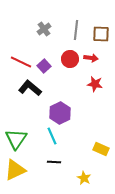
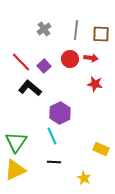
red line: rotated 20 degrees clockwise
green triangle: moved 3 px down
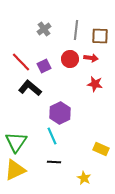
brown square: moved 1 px left, 2 px down
purple square: rotated 16 degrees clockwise
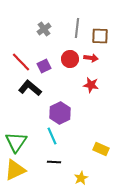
gray line: moved 1 px right, 2 px up
red star: moved 4 px left, 1 px down
yellow star: moved 3 px left; rotated 16 degrees clockwise
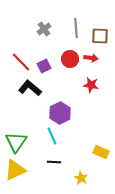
gray line: moved 1 px left; rotated 12 degrees counterclockwise
yellow rectangle: moved 3 px down
yellow star: rotated 16 degrees counterclockwise
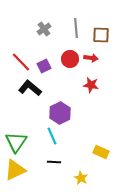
brown square: moved 1 px right, 1 px up
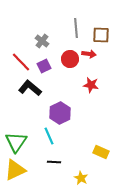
gray cross: moved 2 px left, 12 px down; rotated 16 degrees counterclockwise
red arrow: moved 2 px left, 4 px up
cyan line: moved 3 px left
